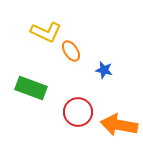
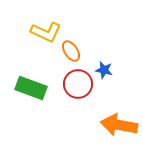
red circle: moved 28 px up
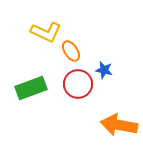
green rectangle: rotated 40 degrees counterclockwise
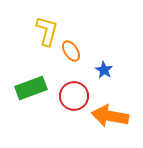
yellow L-shape: moved 1 px right, 1 px up; rotated 100 degrees counterclockwise
blue star: rotated 18 degrees clockwise
red circle: moved 4 px left, 12 px down
orange arrow: moved 9 px left, 9 px up
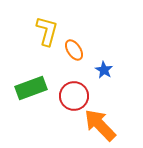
orange ellipse: moved 3 px right, 1 px up
orange arrow: moved 10 px left, 9 px down; rotated 36 degrees clockwise
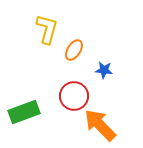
yellow L-shape: moved 2 px up
orange ellipse: rotated 65 degrees clockwise
blue star: rotated 24 degrees counterclockwise
green rectangle: moved 7 px left, 24 px down
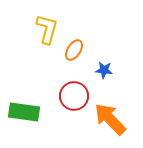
green rectangle: rotated 28 degrees clockwise
orange arrow: moved 10 px right, 6 px up
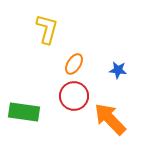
orange ellipse: moved 14 px down
blue star: moved 14 px right
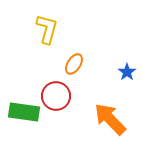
blue star: moved 9 px right, 2 px down; rotated 30 degrees clockwise
red circle: moved 18 px left
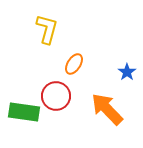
orange arrow: moved 3 px left, 10 px up
